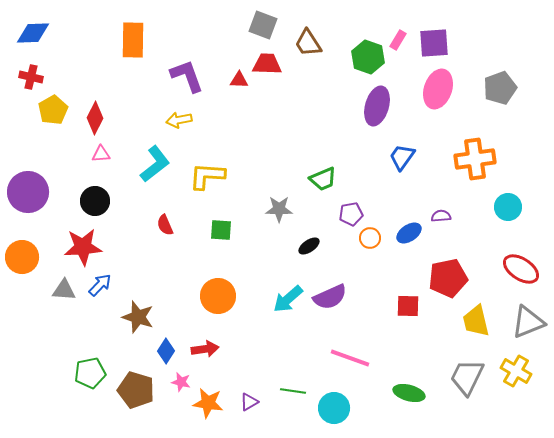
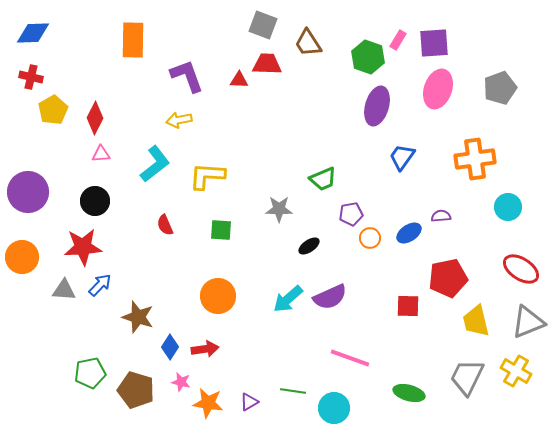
blue diamond at (166, 351): moved 4 px right, 4 px up
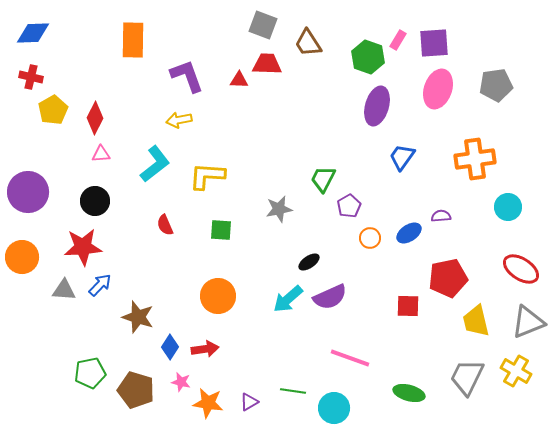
gray pentagon at (500, 88): moved 4 px left, 3 px up; rotated 12 degrees clockwise
green trapezoid at (323, 179): rotated 140 degrees clockwise
gray star at (279, 209): rotated 12 degrees counterclockwise
purple pentagon at (351, 214): moved 2 px left, 8 px up; rotated 20 degrees counterclockwise
black ellipse at (309, 246): moved 16 px down
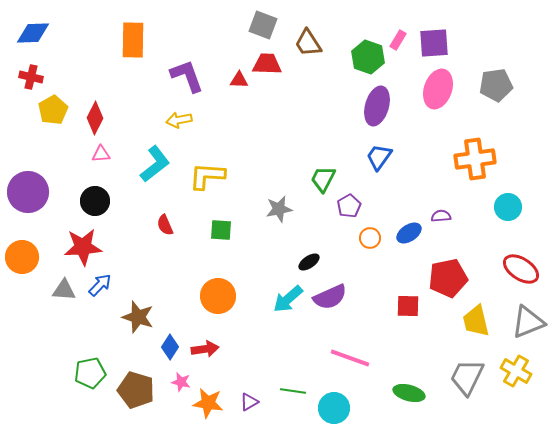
blue trapezoid at (402, 157): moved 23 px left
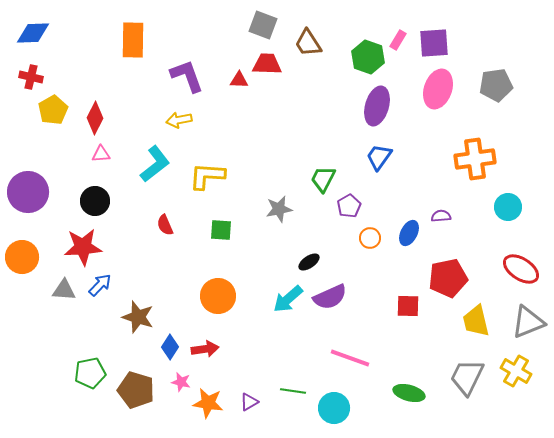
blue ellipse at (409, 233): rotated 30 degrees counterclockwise
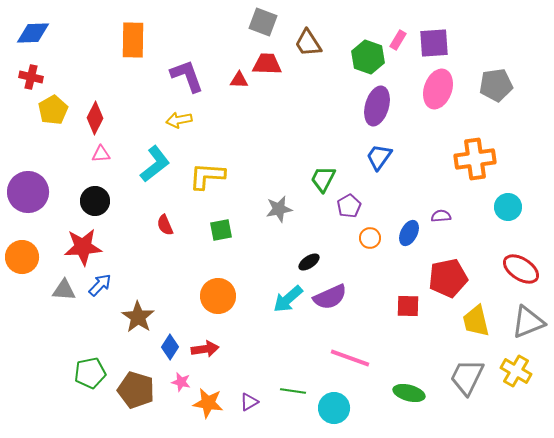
gray square at (263, 25): moved 3 px up
green square at (221, 230): rotated 15 degrees counterclockwise
brown star at (138, 317): rotated 16 degrees clockwise
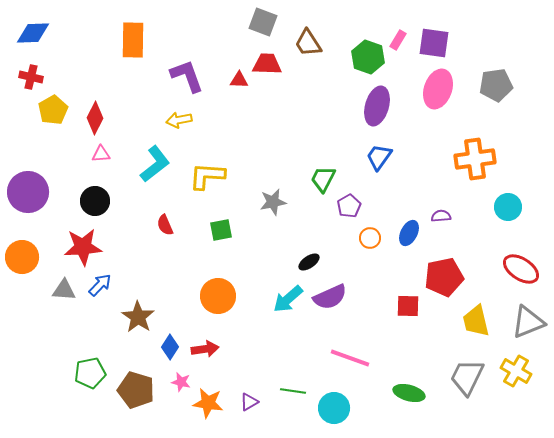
purple square at (434, 43): rotated 12 degrees clockwise
gray star at (279, 209): moved 6 px left, 7 px up
red pentagon at (448, 278): moved 4 px left, 1 px up
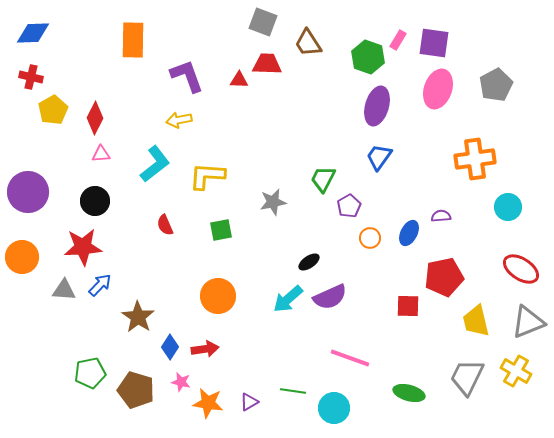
gray pentagon at (496, 85): rotated 20 degrees counterclockwise
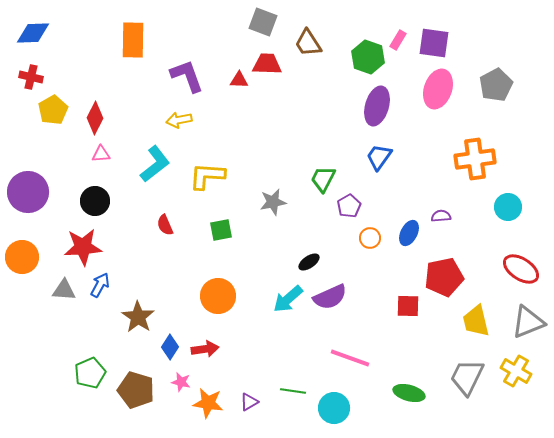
blue arrow at (100, 285): rotated 15 degrees counterclockwise
green pentagon at (90, 373): rotated 12 degrees counterclockwise
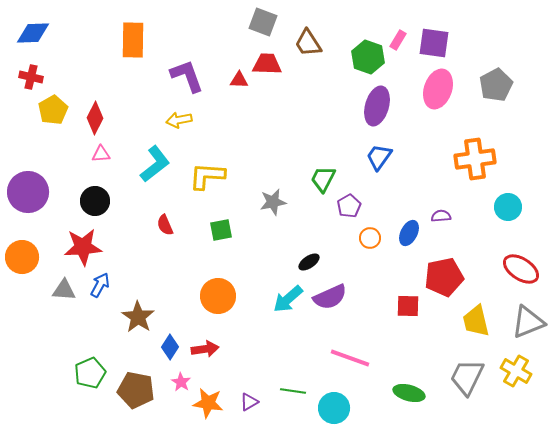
pink star at (181, 382): rotated 18 degrees clockwise
brown pentagon at (136, 390): rotated 6 degrees counterclockwise
